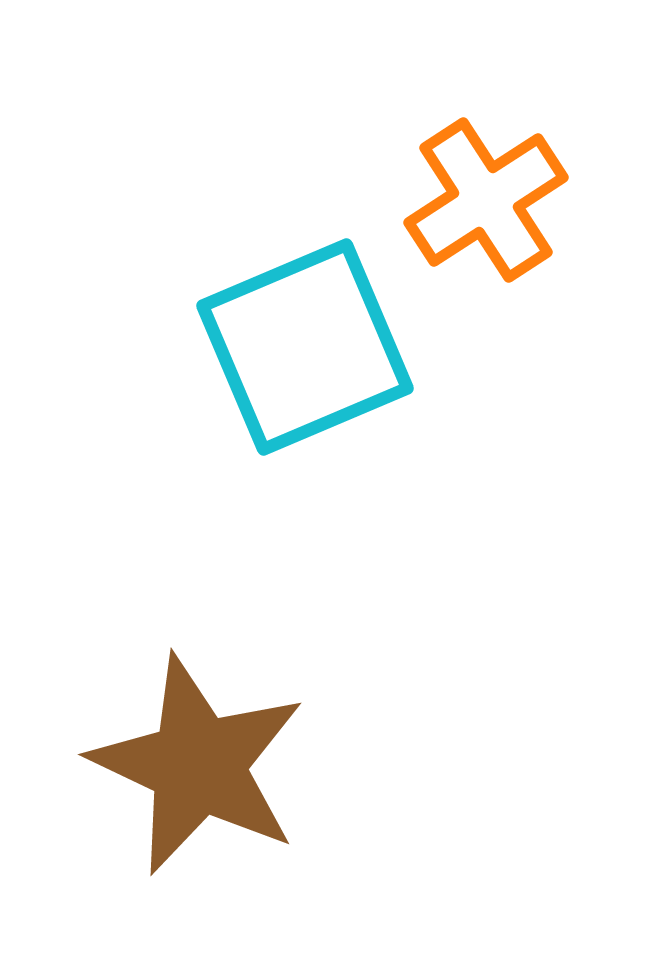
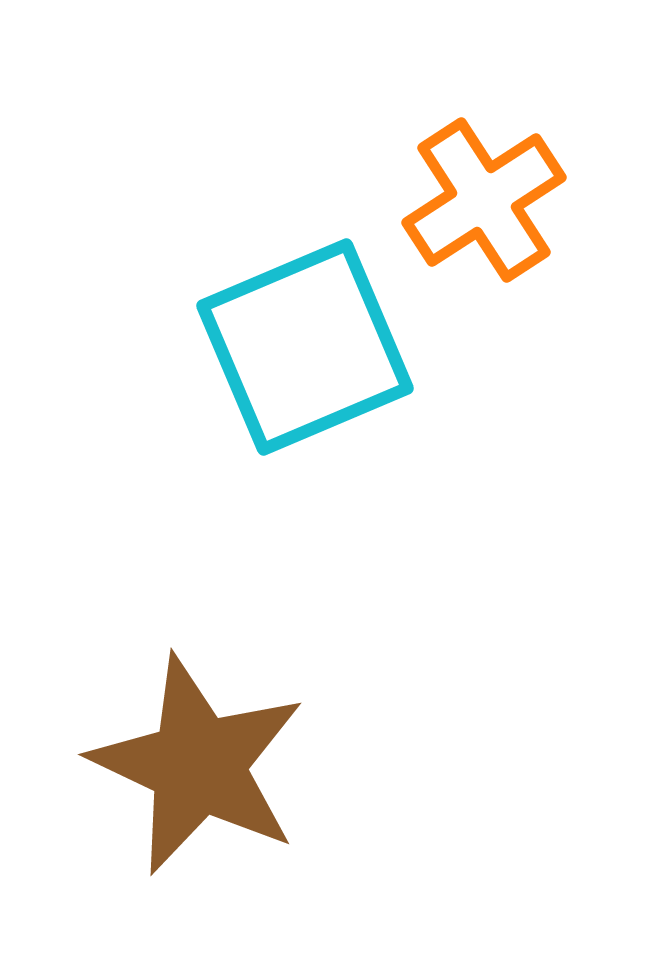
orange cross: moved 2 px left
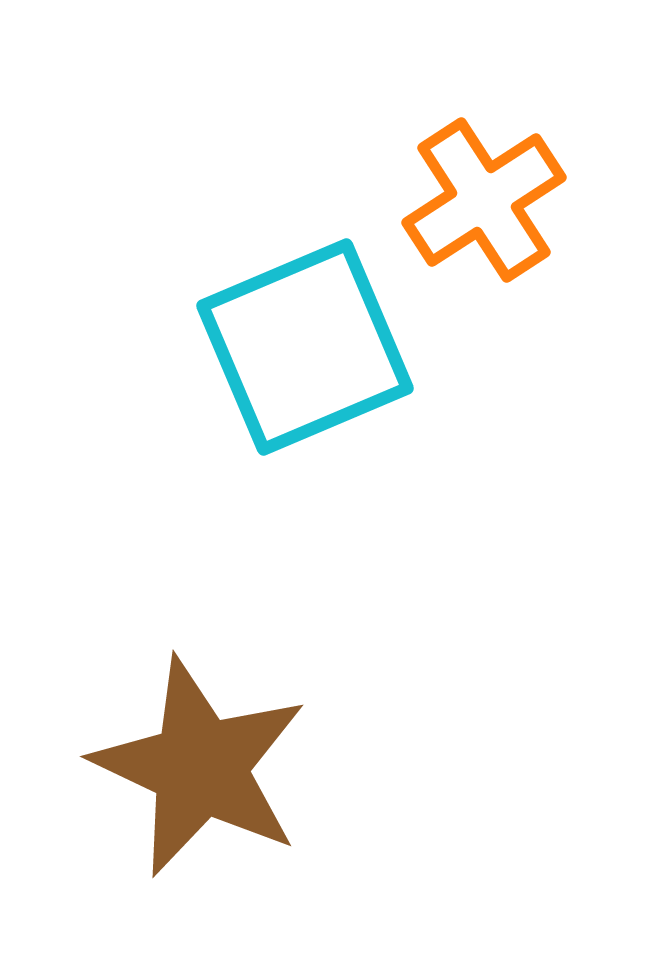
brown star: moved 2 px right, 2 px down
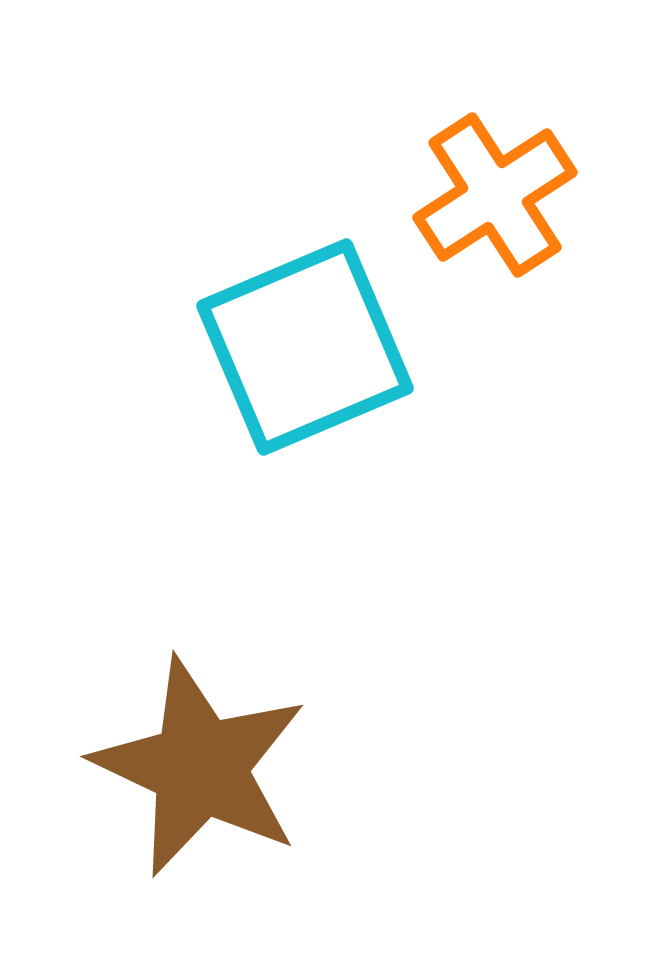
orange cross: moved 11 px right, 5 px up
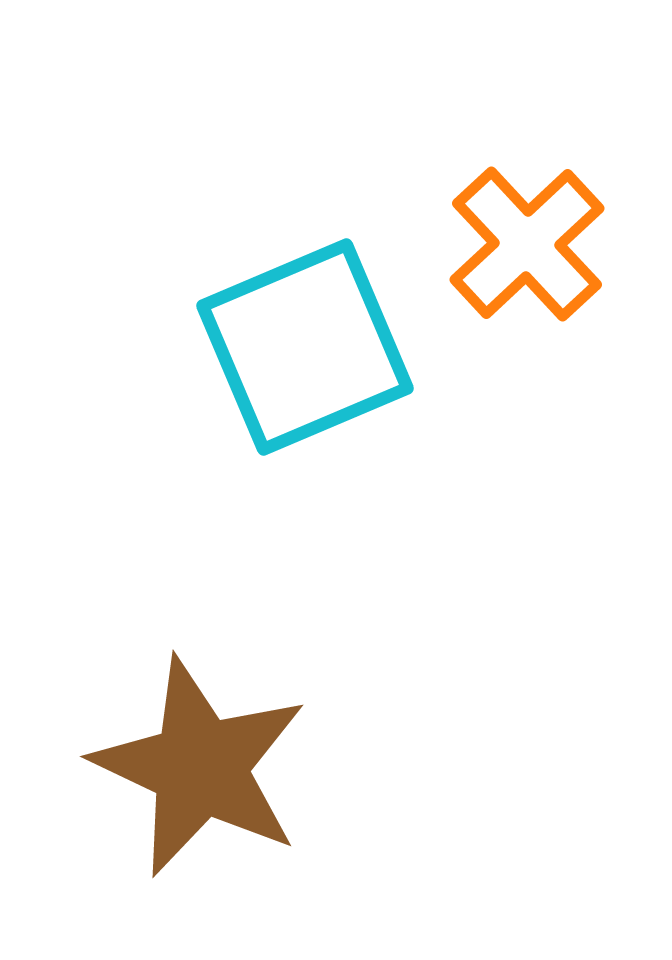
orange cross: moved 32 px right, 49 px down; rotated 10 degrees counterclockwise
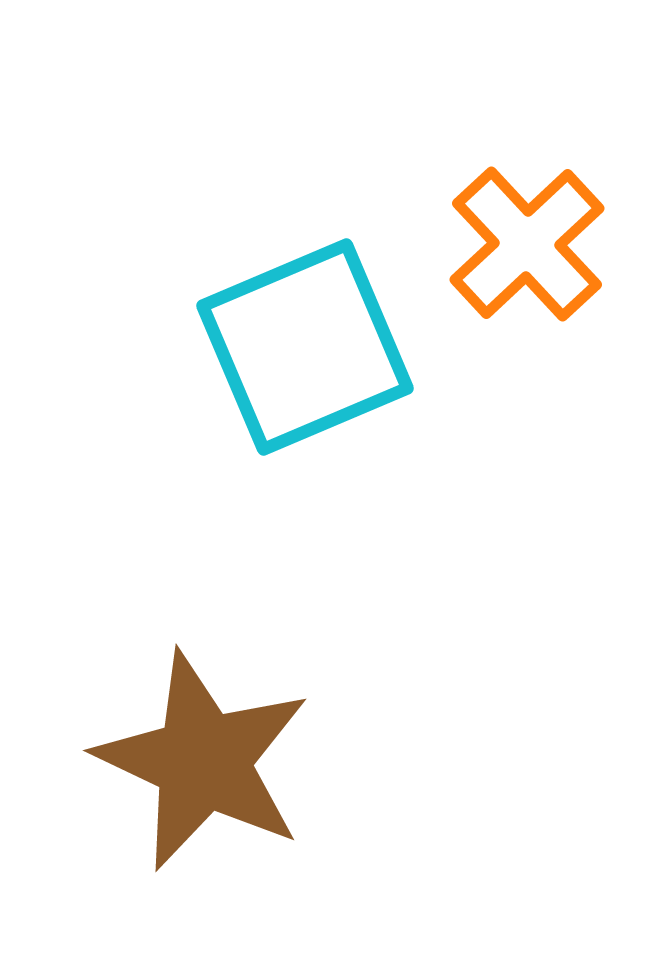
brown star: moved 3 px right, 6 px up
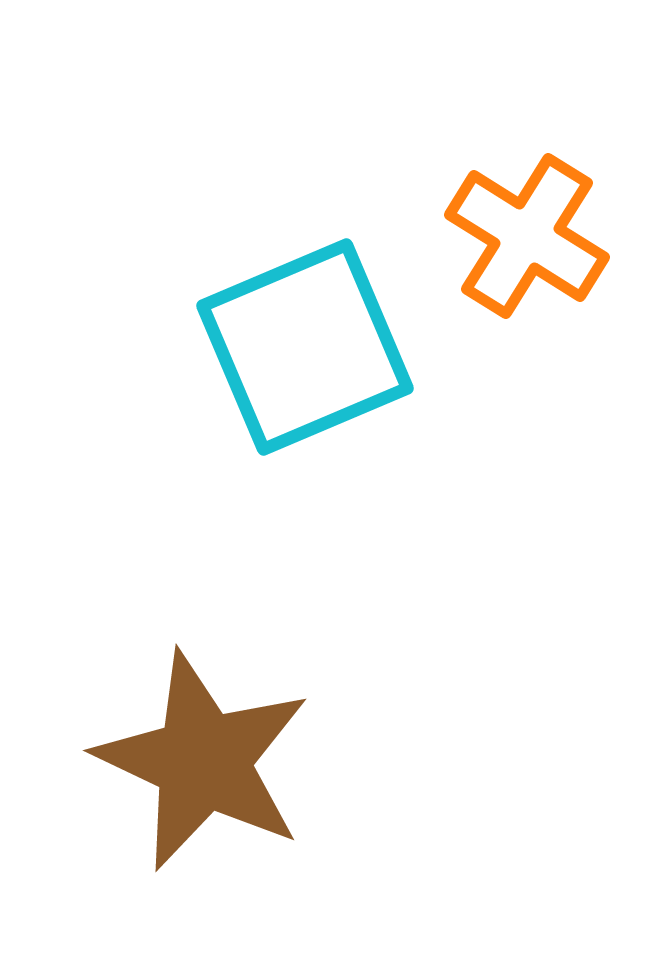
orange cross: moved 8 px up; rotated 15 degrees counterclockwise
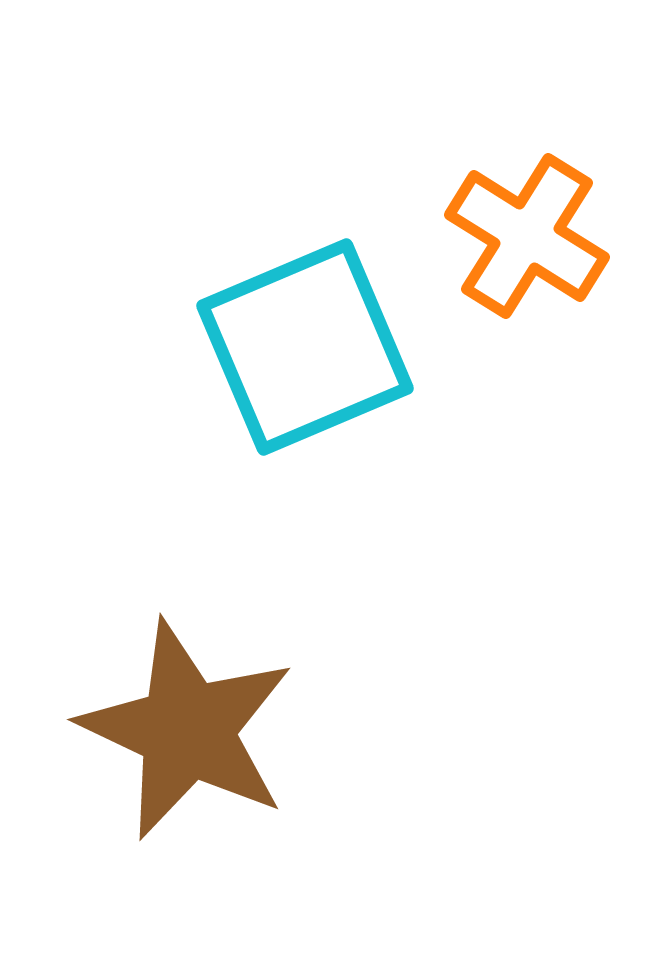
brown star: moved 16 px left, 31 px up
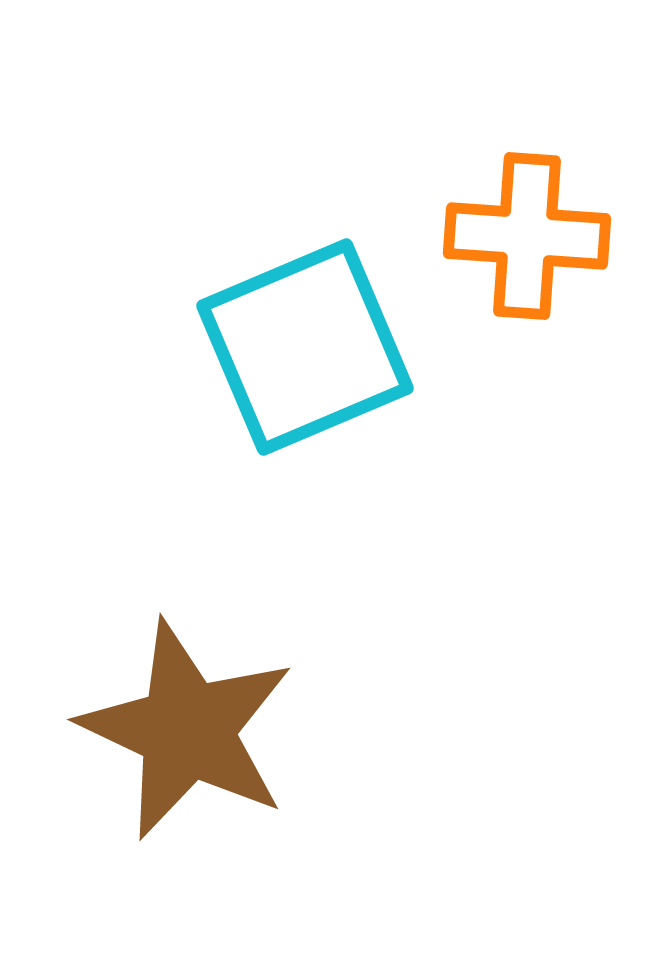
orange cross: rotated 28 degrees counterclockwise
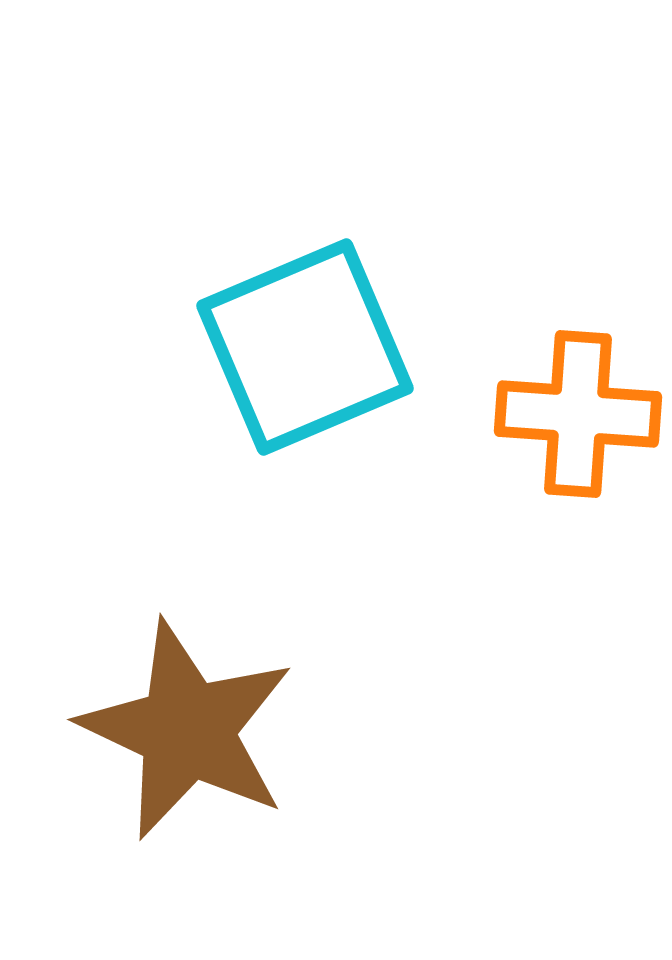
orange cross: moved 51 px right, 178 px down
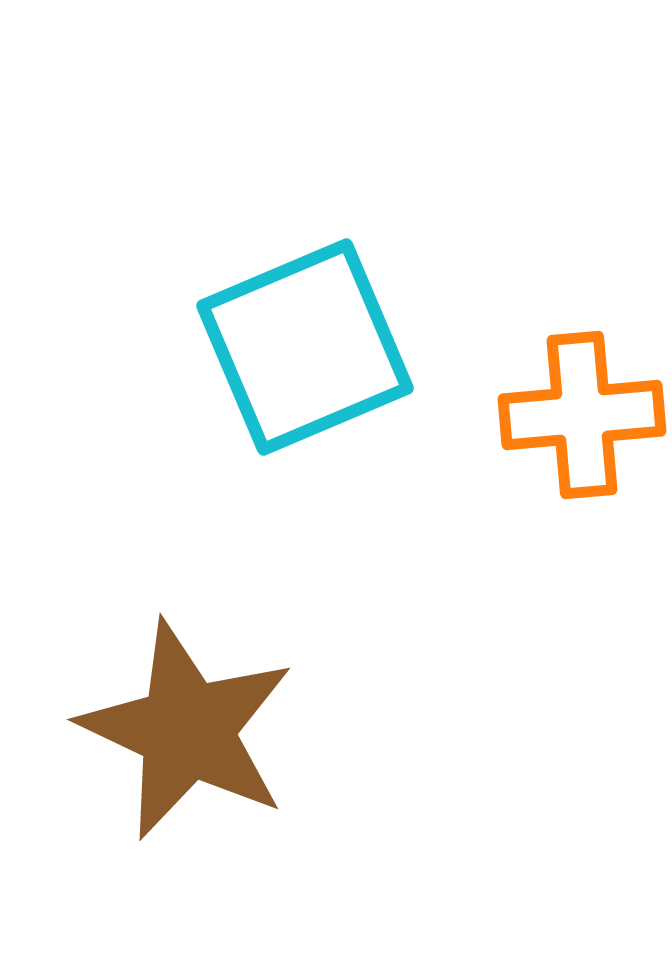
orange cross: moved 4 px right, 1 px down; rotated 9 degrees counterclockwise
